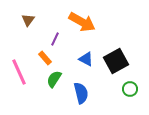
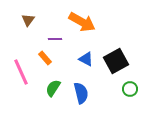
purple line: rotated 64 degrees clockwise
pink line: moved 2 px right
green semicircle: moved 1 px left, 9 px down
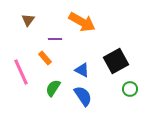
blue triangle: moved 4 px left, 11 px down
blue semicircle: moved 2 px right, 3 px down; rotated 20 degrees counterclockwise
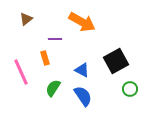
brown triangle: moved 2 px left, 1 px up; rotated 16 degrees clockwise
orange rectangle: rotated 24 degrees clockwise
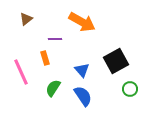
blue triangle: rotated 21 degrees clockwise
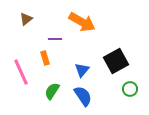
blue triangle: rotated 21 degrees clockwise
green semicircle: moved 1 px left, 3 px down
